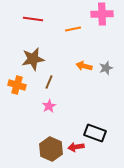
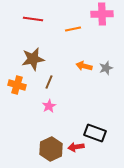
brown hexagon: rotated 10 degrees clockwise
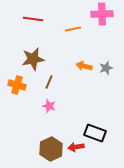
pink star: rotated 24 degrees counterclockwise
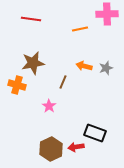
pink cross: moved 5 px right
red line: moved 2 px left
orange line: moved 7 px right
brown star: moved 4 px down
brown line: moved 14 px right
pink star: rotated 16 degrees clockwise
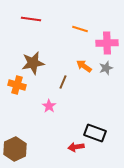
pink cross: moved 29 px down
orange line: rotated 28 degrees clockwise
orange arrow: rotated 21 degrees clockwise
brown hexagon: moved 36 px left
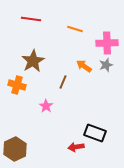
orange line: moved 5 px left
brown star: moved 2 px up; rotated 20 degrees counterclockwise
gray star: moved 3 px up
pink star: moved 3 px left
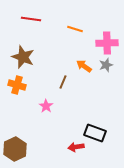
brown star: moved 10 px left, 4 px up; rotated 20 degrees counterclockwise
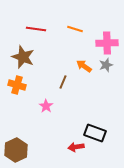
red line: moved 5 px right, 10 px down
brown hexagon: moved 1 px right, 1 px down
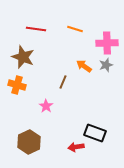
brown hexagon: moved 13 px right, 8 px up
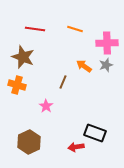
red line: moved 1 px left
